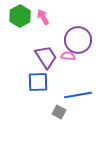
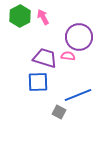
purple circle: moved 1 px right, 3 px up
purple trapezoid: moved 1 px left, 1 px down; rotated 40 degrees counterclockwise
blue line: rotated 12 degrees counterclockwise
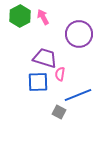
purple circle: moved 3 px up
pink semicircle: moved 8 px left, 18 px down; rotated 88 degrees counterclockwise
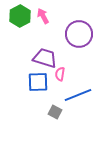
pink arrow: moved 1 px up
gray square: moved 4 px left
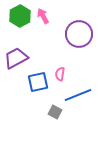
purple trapezoid: moved 29 px left; rotated 45 degrees counterclockwise
blue square: rotated 10 degrees counterclockwise
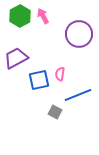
blue square: moved 1 px right, 2 px up
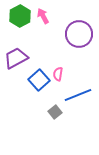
pink semicircle: moved 2 px left
blue square: rotated 30 degrees counterclockwise
gray square: rotated 24 degrees clockwise
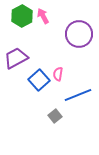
green hexagon: moved 2 px right
gray square: moved 4 px down
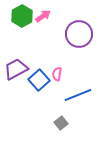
pink arrow: rotated 84 degrees clockwise
purple trapezoid: moved 11 px down
pink semicircle: moved 1 px left
gray square: moved 6 px right, 7 px down
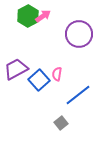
green hexagon: moved 6 px right
blue line: rotated 16 degrees counterclockwise
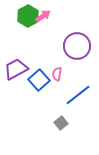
purple circle: moved 2 px left, 12 px down
